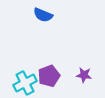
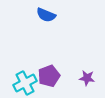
blue semicircle: moved 3 px right
purple star: moved 3 px right, 3 px down
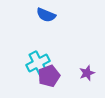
purple star: moved 5 px up; rotated 28 degrees counterclockwise
cyan cross: moved 13 px right, 20 px up
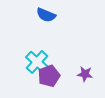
cyan cross: moved 1 px left, 1 px up; rotated 20 degrees counterclockwise
purple star: moved 2 px left, 1 px down; rotated 28 degrees clockwise
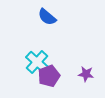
blue semicircle: moved 1 px right, 2 px down; rotated 18 degrees clockwise
purple star: moved 1 px right
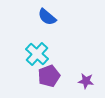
cyan cross: moved 8 px up
purple star: moved 7 px down
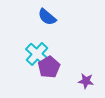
purple pentagon: moved 9 px up; rotated 10 degrees counterclockwise
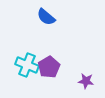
blue semicircle: moved 1 px left
cyan cross: moved 10 px left, 11 px down; rotated 20 degrees counterclockwise
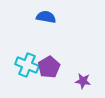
blue semicircle: rotated 150 degrees clockwise
purple star: moved 3 px left
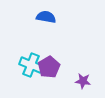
cyan cross: moved 4 px right
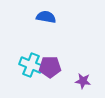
purple pentagon: moved 1 px right; rotated 30 degrees clockwise
